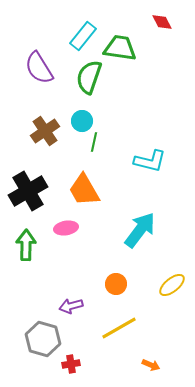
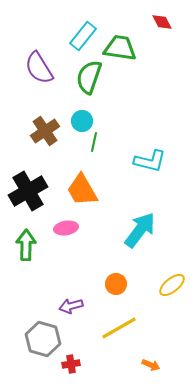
orange trapezoid: moved 2 px left
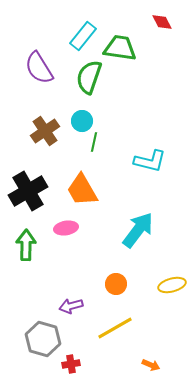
cyan arrow: moved 2 px left
yellow ellipse: rotated 24 degrees clockwise
yellow line: moved 4 px left
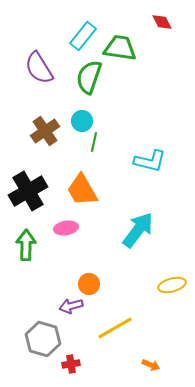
orange circle: moved 27 px left
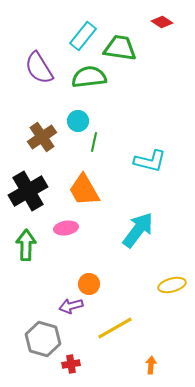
red diamond: rotated 30 degrees counterclockwise
green semicircle: rotated 64 degrees clockwise
cyan circle: moved 4 px left
brown cross: moved 3 px left, 6 px down
orange trapezoid: moved 2 px right
orange arrow: rotated 108 degrees counterclockwise
